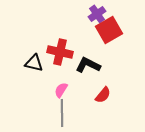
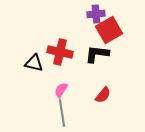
purple cross: moved 1 px left; rotated 30 degrees clockwise
black L-shape: moved 9 px right, 11 px up; rotated 20 degrees counterclockwise
gray line: rotated 8 degrees counterclockwise
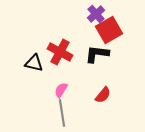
purple cross: rotated 36 degrees counterclockwise
red cross: rotated 15 degrees clockwise
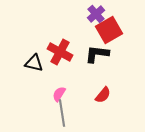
pink semicircle: moved 2 px left, 4 px down
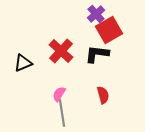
red cross: moved 1 px right, 1 px up; rotated 15 degrees clockwise
black triangle: moved 11 px left; rotated 36 degrees counterclockwise
red semicircle: rotated 54 degrees counterclockwise
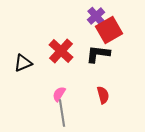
purple cross: moved 2 px down
black L-shape: moved 1 px right
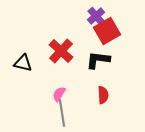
red square: moved 2 px left, 1 px down
black L-shape: moved 6 px down
black triangle: rotated 36 degrees clockwise
red semicircle: rotated 12 degrees clockwise
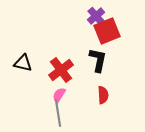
red square: rotated 8 degrees clockwise
red cross: moved 19 px down; rotated 10 degrees clockwise
black L-shape: rotated 95 degrees clockwise
pink semicircle: moved 1 px down
gray line: moved 4 px left
